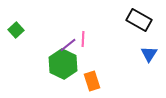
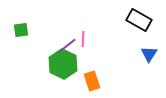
green square: moved 5 px right; rotated 35 degrees clockwise
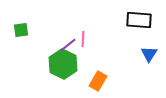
black rectangle: rotated 25 degrees counterclockwise
orange rectangle: moved 6 px right; rotated 48 degrees clockwise
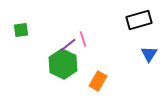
black rectangle: rotated 20 degrees counterclockwise
pink line: rotated 21 degrees counterclockwise
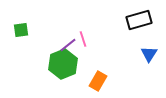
green hexagon: rotated 12 degrees clockwise
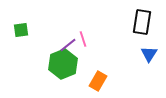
black rectangle: moved 3 px right, 2 px down; rotated 65 degrees counterclockwise
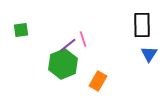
black rectangle: moved 3 px down; rotated 10 degrees counterclockwise
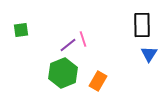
green hexagon: moved 9 px down
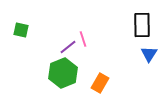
green square: rotated 21 degrees clockwise
purple line: moved 2 px down
orange rectangle: moved 2 px right, 2 px down
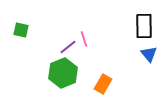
black rectangle: moved 2 px right, 1 px down
pink line: moved 1 px right
blue triangle: rotated 12 degrees counterclockwise
orange rectangle: moved 3 px right, 1 px down
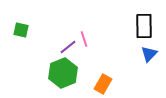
blue triangle: rotated 24 degrees clockwise
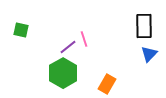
green hexagon: rotated 8 degrees counterclockwise
orange rectangle: moved 4 px right
